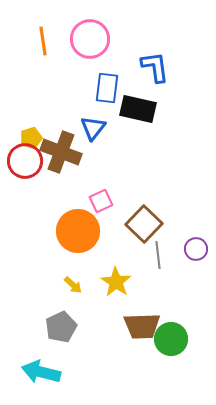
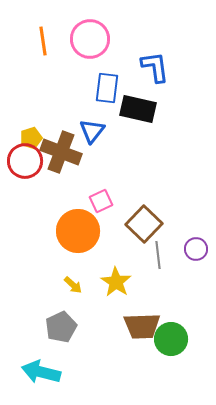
blue triangle: moved 1 px left, 3 px down
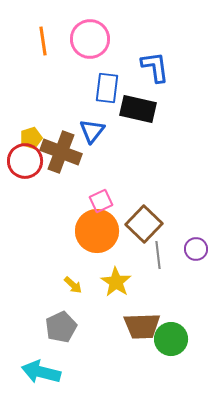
orange circle: moved 19 px right
